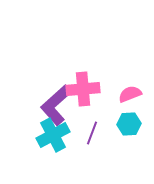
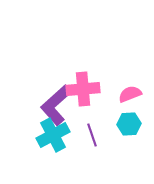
purple line: moved 2 px down; rotated 40 degrees counterclockwise
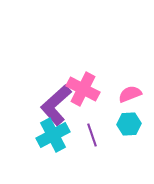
pink cross: rotated 32 degrees clockwise
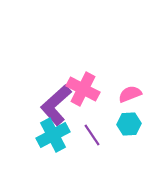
purple line: rotated 15 degrees counterclockwise
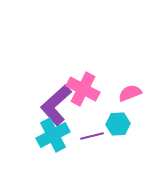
pink semicircle: moved 1 px up
cyan hexagon: moved 11 px left
purple line: moved 1 px down; rotated 70 degrees counterclockwise
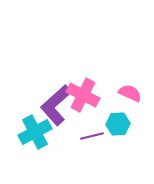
pink cross: moved 6 px down
pink semicircle: rotated 45 degrees clockwise
cyan cross: moved 18 px left, 3 px up
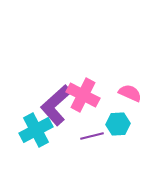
cyan cross: moved 1 px right, 2 px up
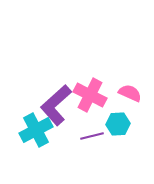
pink cross: moved 7 px right
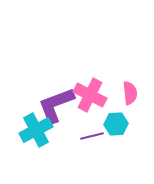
pink semicircle: rotated 60 degrees clockwise
purple L-shape: rotated 21 degrees clockwise
cyan hexagon: moved 2 px left
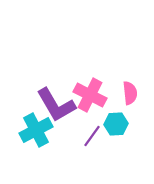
purple L-shape: rotated 99 degrees counterclockwise
purple line: rotated 40 degrees counterclockwise
